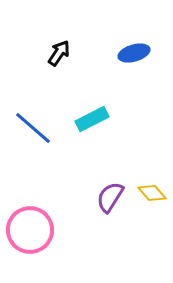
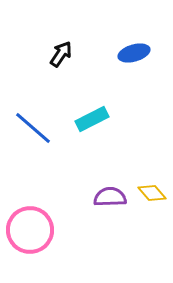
black arrow: moved 2 px right, 1 px down
purple semicircle: rotated 56 degrees clockwise
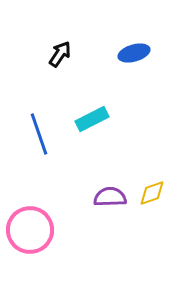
black arrow: moved 1 px left
blue line: moved 6 px right, 6 px down; rotated 30 degrees clockwise
yellow diamond: rotated 68 degrees counterclockwise
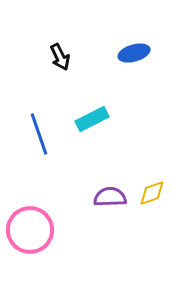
black arrow: moved 3 px down; rotated 120 degrees clockwise
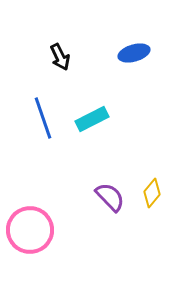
blue line: moved 4 px right, 16 px up
yellow diamond: rotated 32 degrees counterclockwise
purple semicircle: rotated 48 degrees clockwise
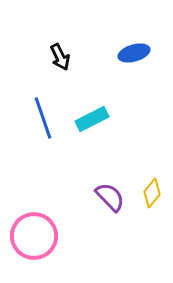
pink circle: moved 4 px right, 6 px down
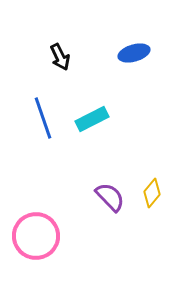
pink circle: moved 2 px right
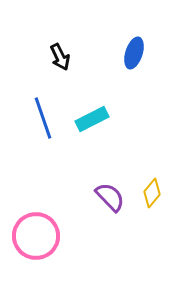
blue ellipse: rotated 56 degrees counterclockwise
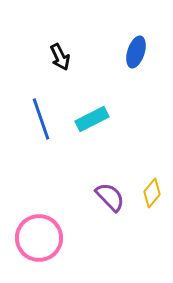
blue ellipse: moved 2 px right, 1 px up
blue line: moved 2 px left, 1 px down
pink circle: moved 3 px right, 2 px down
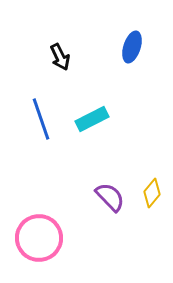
blue ellipse: moved 4 px left, 5 px up
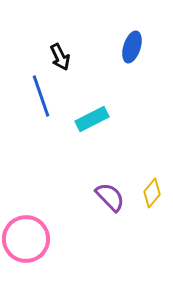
blue line: moved 23 px up
pink circle: moved 13 px left, 1 px down
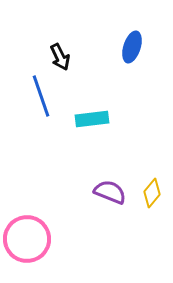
cyan rectangle: rotated 20 degrees clockwise
purple semicircle: moved 5 px up; rotated 24 degrees counterclockwise
pink circle: moved 1 px right
